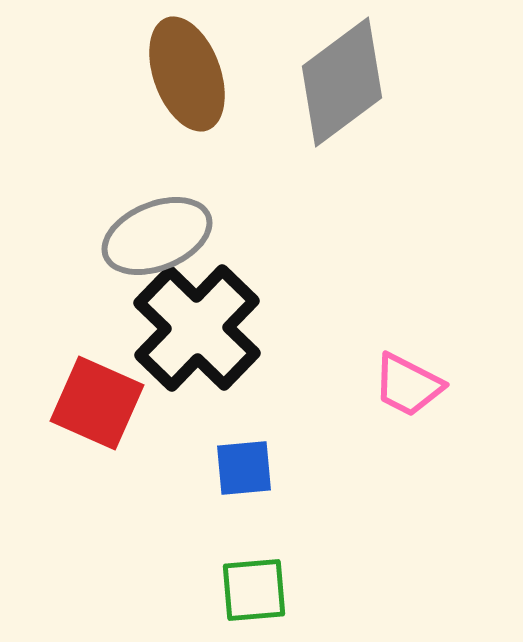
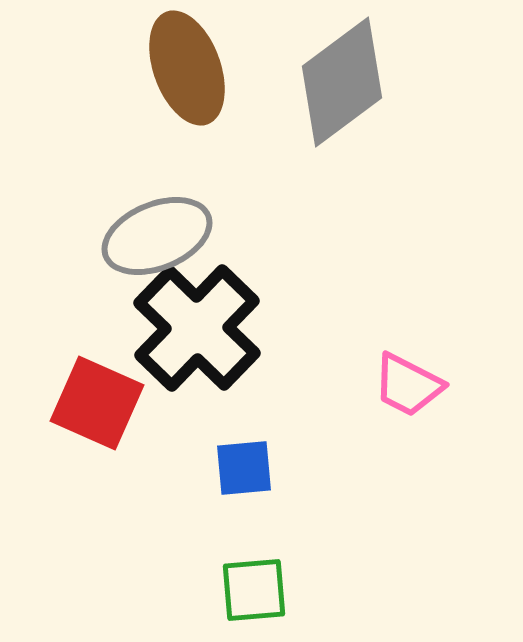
brown ellipse: moved 6 px up
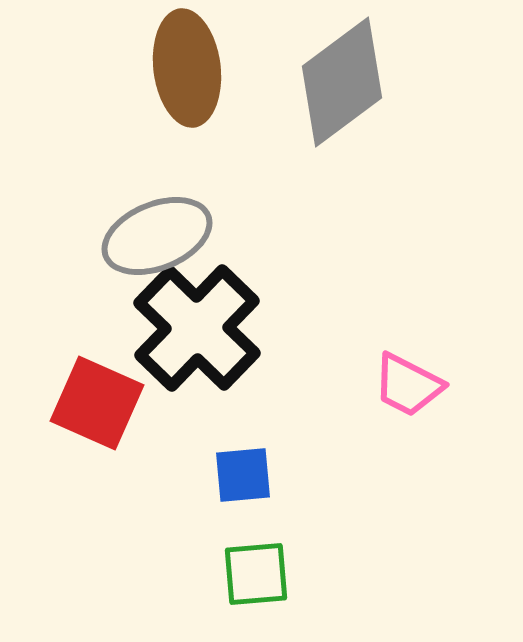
brown ellipse: rotated 13 degrees clockwise
blue square: moved 1 px left, 7 px down
green square: moved 2 px right, 16 px up
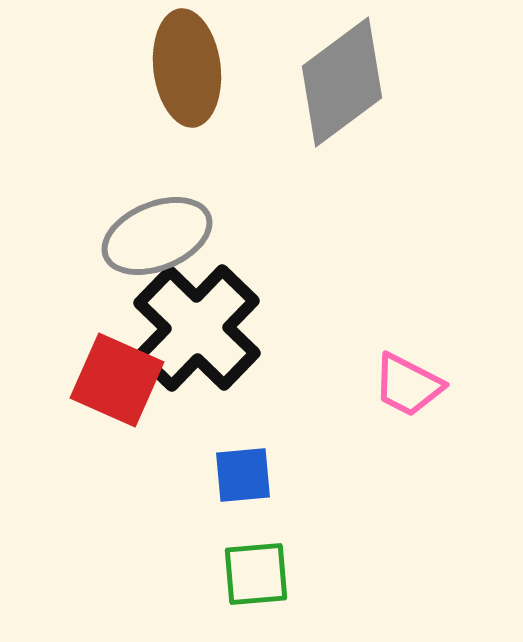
red square: moved 20 px right, 23 px up
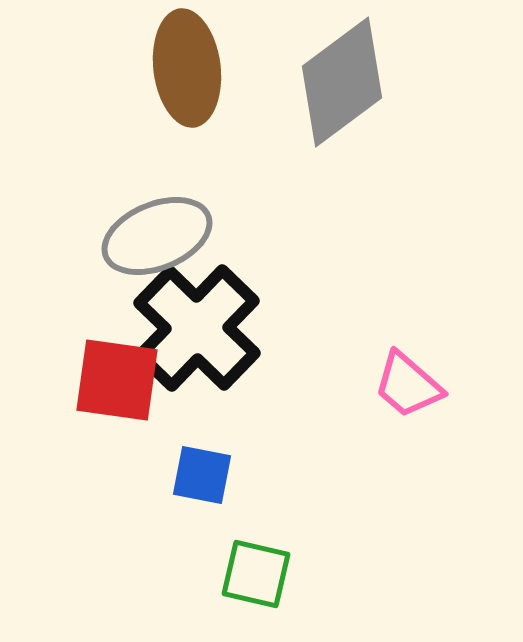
red square: rotated 16 degrees counterclockwise
pink trapezoid: rotated 14 degrees clockwise
blue square: moved 41 px left; rotated 16 degrees clockwise
green square: rotated 18 degrees clockwise
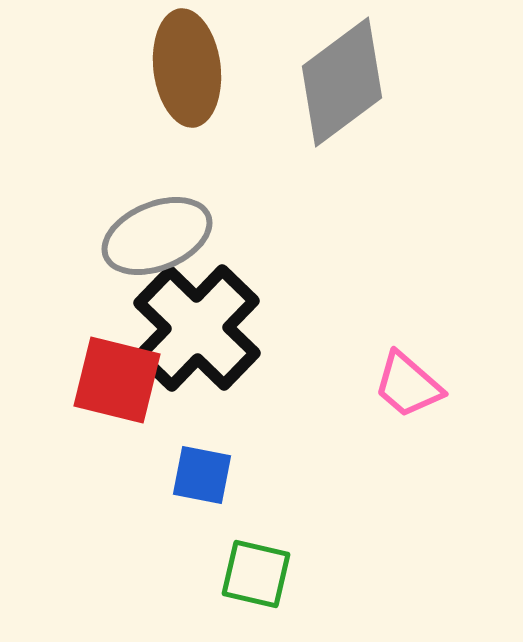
red square: rotated 6 degrees clockwise
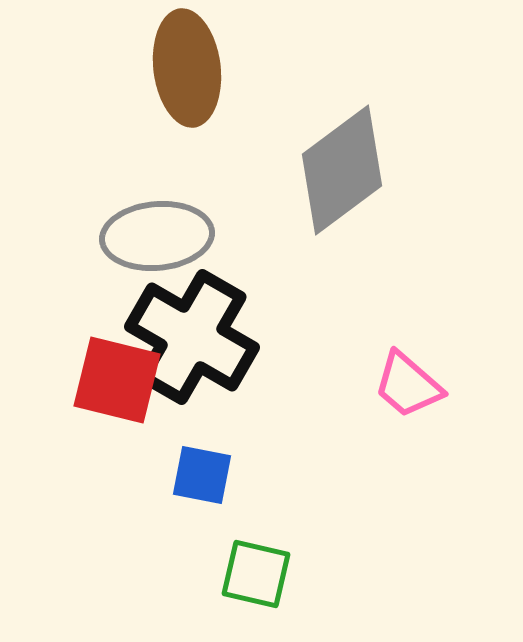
gray diamond: moved 88 px down
gray ellipse: rotated 17 degrees clockwise
black cross: moved 5 px left, 9 px down; rotated 14 degrees counterclockwise
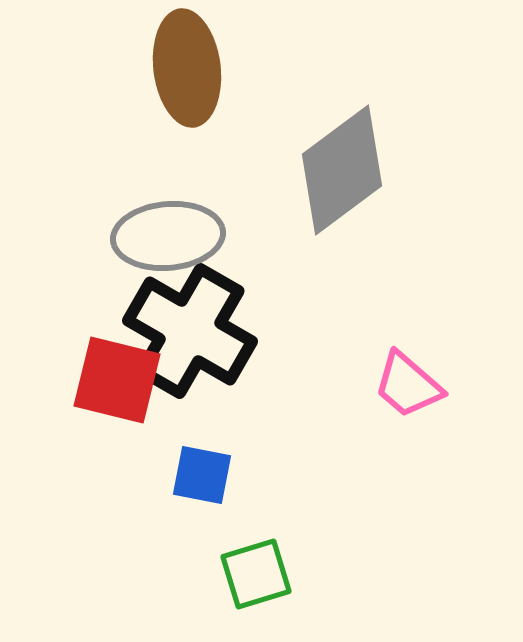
gray ellipse: moved 11 px right
black cross: moved 2 px left, 6 px up
green square: rotated 30 degrees counterclockwise
